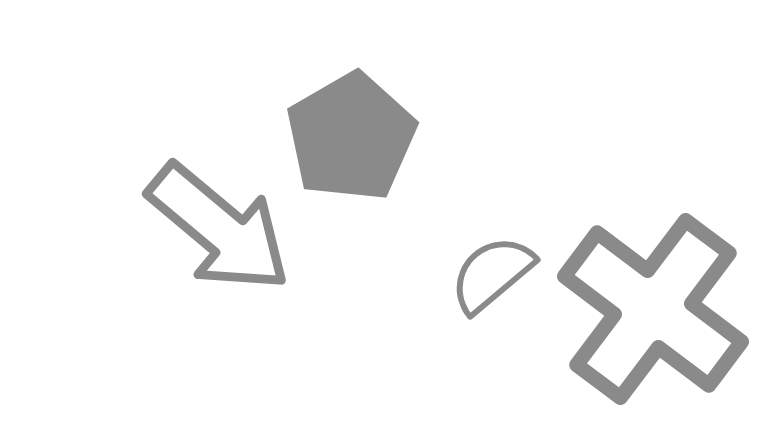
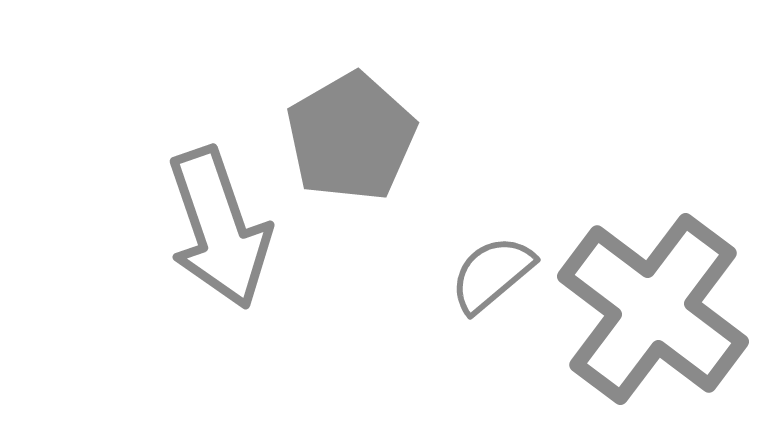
gray arrow: rotated 31 degrees clockwise
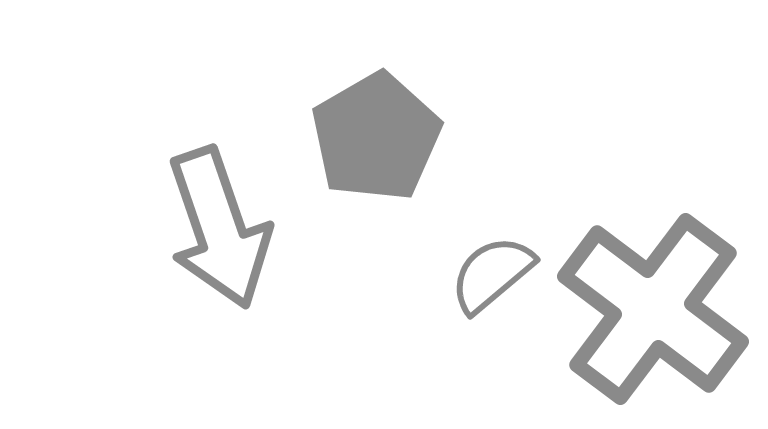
gray pentagon: moved 25 px right
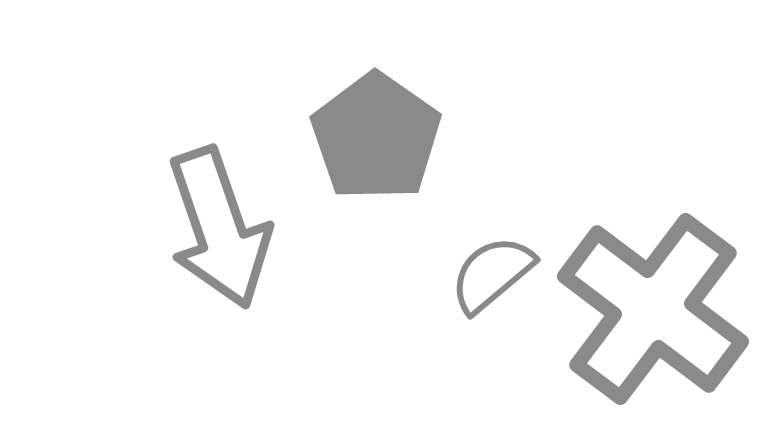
gray pentagon: rotated 7 degrees counterclockwise
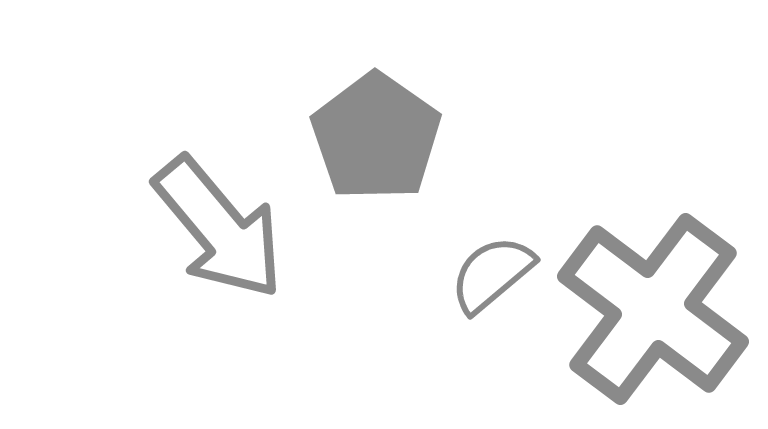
gray arrow: rotated 21 degrees counterclockwise
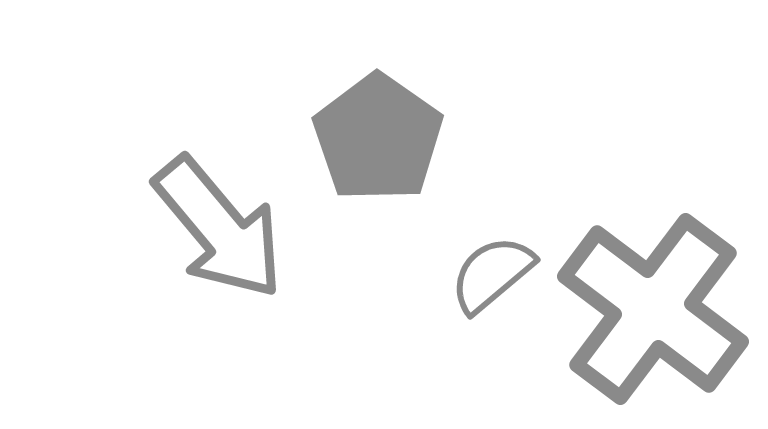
gray pentagon: moved 2 px right, 1 px down
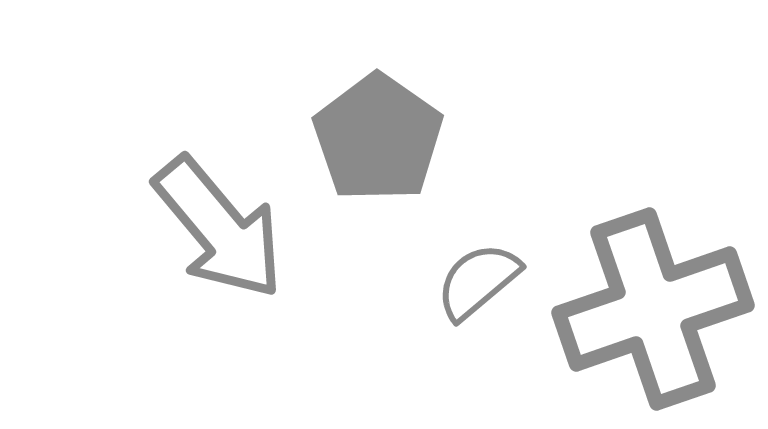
gray semicircle: moved 14 px left, 7 px down
gray cross: rotated 34 degrees clockwise
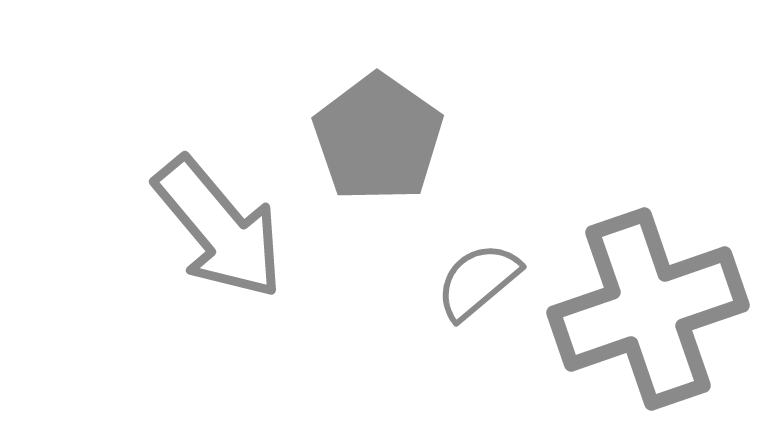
gray cross: moved 5 px left
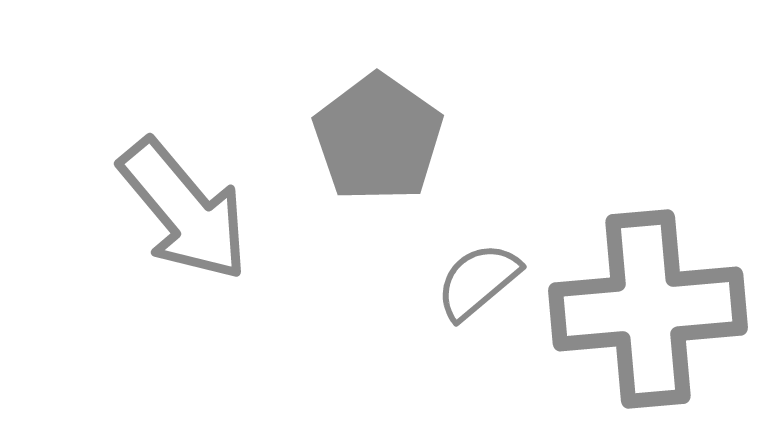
gray arrow: moved 35 px left, 18 px up
gray cross: rotated 14 degrees clockwise
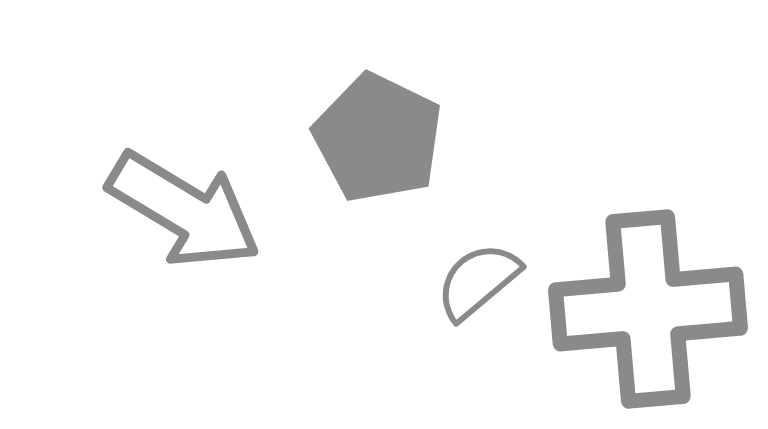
gray pentagon: rotated 9 degrees counterclockwise
gray arrow: rotated 19 degrees counterclockwise
